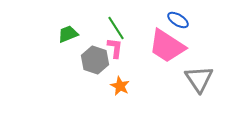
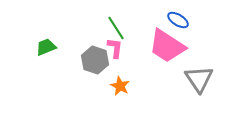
green trapezoid: moved 22 px left, 13 px down
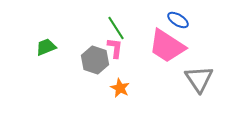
orange star: moved 2 px down
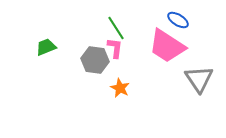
gray hexagon: rotated 12 degrees counterclockwise
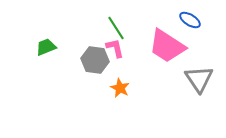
blue ellipse: moved 12 px right
pink L-shape: rotated 20 degrees counterclockwise
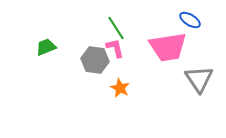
pink trapezoid: moved 1 px right, 1 px down; rotated 42 degrees counterclockwise
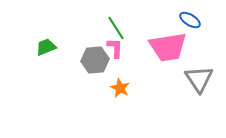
pink L-shape: rotated 15 degrees clockwise
gray hexagon: rotated 12 degrees counterclockwise
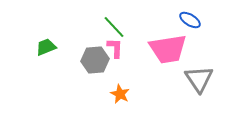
green line: moved 2 px left, 1 px up; rotated 10 degrees counterclockwise
pink trapezoid: moved 2 px down
orange star: moved 6 px down
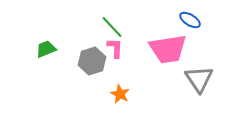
green line: moved 2 px left
green trapezoid: moved 2 px down
gray hexagon: moved 3 px left, 1 px down; rotated 12 degrees counterclockwise
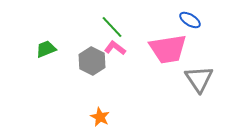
pink L-shape: rotated 55 degrees counterclockwise
gray hexagon: rotated 16 degrees counterclockwise
orange star: moved 20 px left, 23 px down
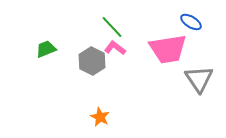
blue ellipse: moved 1 px right, 2 px down
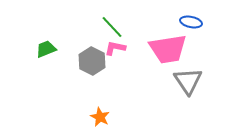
blue ellipse: rotated 20 degrees counterclockwise
pink L-shape: rotated 25 degrees counterclockwise
gray triangle: moved 11 px left, 2 px down
